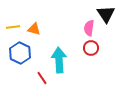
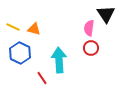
yellow line: rotated 32 degrees clockwise
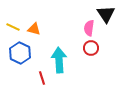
red line: rotated 16 degrees clockwise
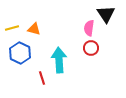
yellow line: moved 1 px left, 1 px down; rotated 40 degrees counterclockwise
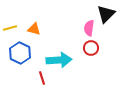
black triangle: rotated 18 degrees clockwise
yellow line: moved 2 px left
cyan arrow: rotated 90 degrees clockwise
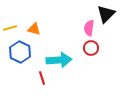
blue hexagon: moved 1 px up
